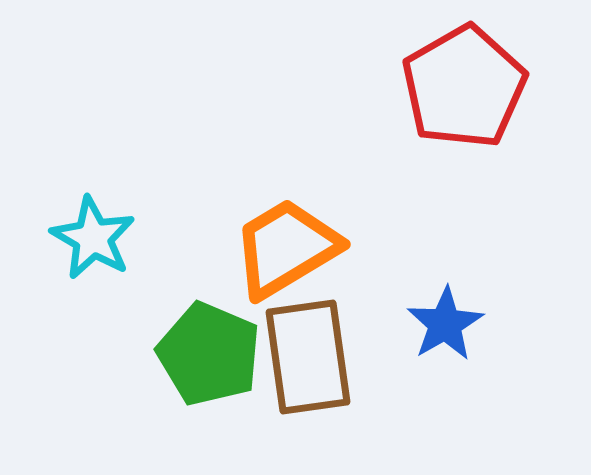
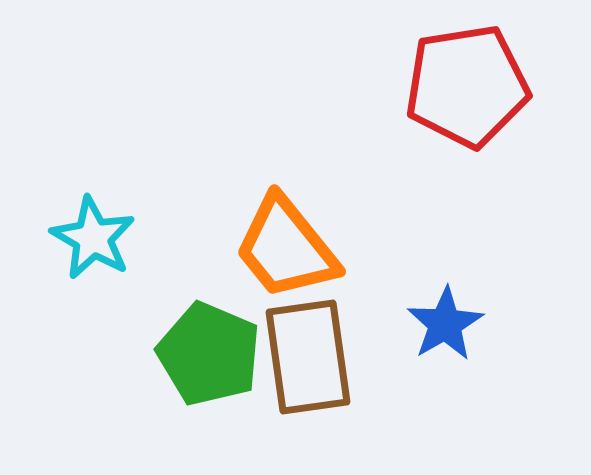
red pentagon: moved 3 px right, 1 px up; rotated 21 degrees clockwise
orange trapezoid: rotated 98 degrees counterclockwise
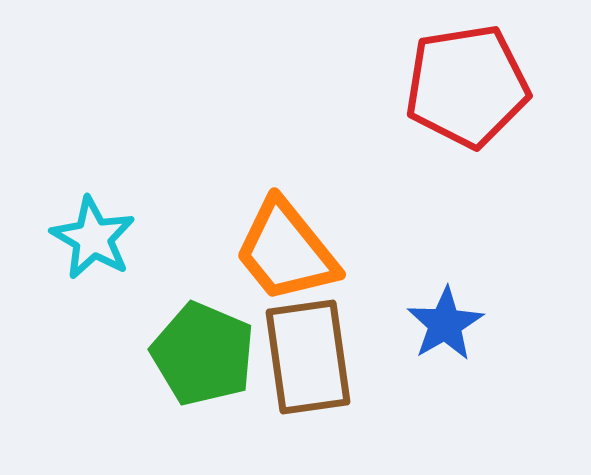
orange trapezoid: moved 3 px down
green pentagon: moved 6 px left
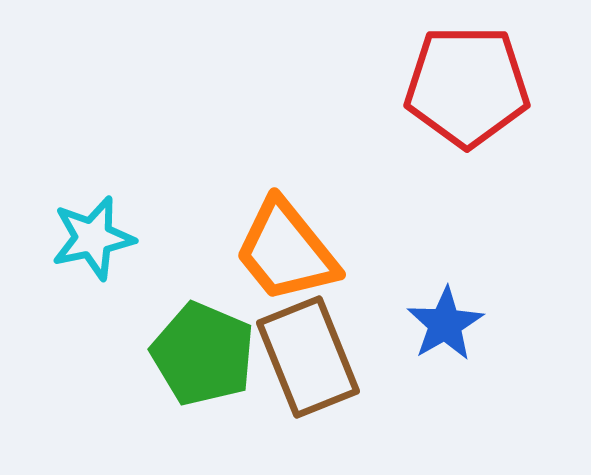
red pentagon: rotated 9 degrees clockwise
cyan star: rotated 30 degrees clockwise
brown rectangle: rotated 14 degrees counterclockwise
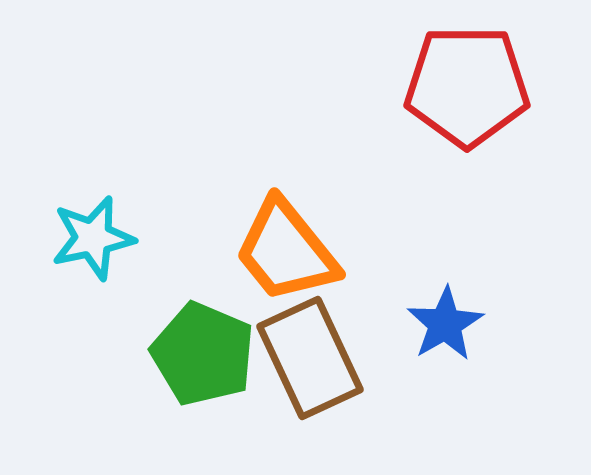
brown rectangle: moved 2 px right, 1 px down; rotated 3 degrees counterclockwise
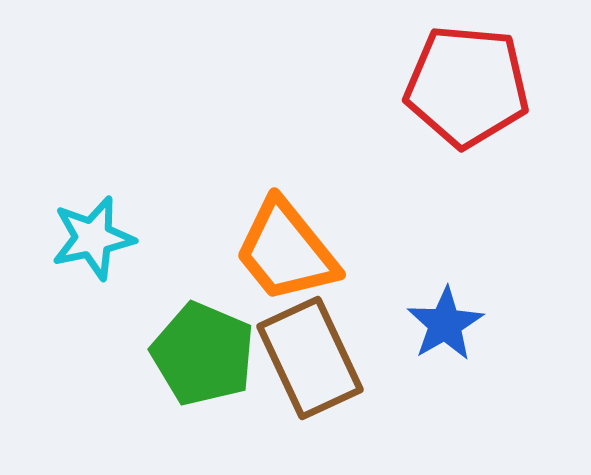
red pentagon: rotated 5 degrees clockwise
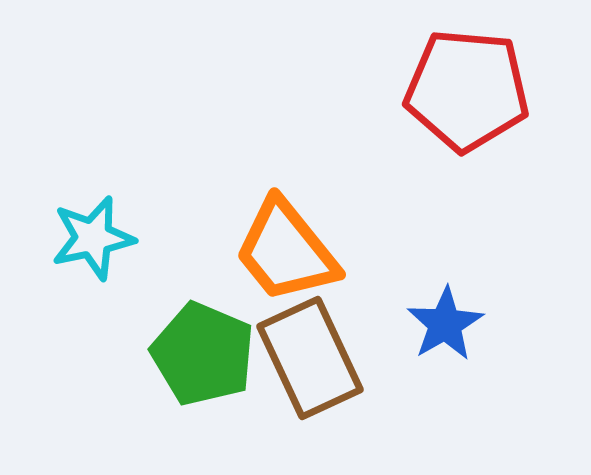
red pentagon: moved 4 px down
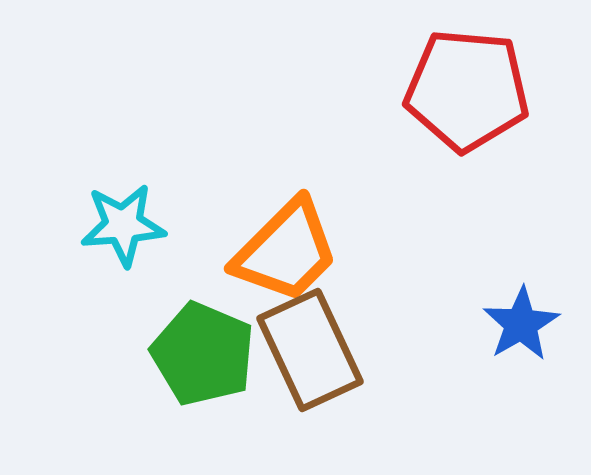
cyan star: moved 30 px right, 13 px up; rotated 8 degrees clockwise
orange trapezoid: rotated 96 degrees counterclockwise
blue star: moved 76 px right
brown rectangle: moved 8 px up
